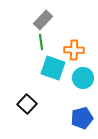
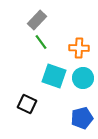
gray rectangle: moved 6 px left
green line: rotated 28 degrees counterclockwise
orange cross: moved 5 px right, 2 px up
cyan square: moved 1 px right, 8 px down
black square: rotated 18 degrees counterclockwise
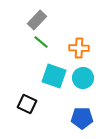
green line: rotated 14 degrees counterclockwise
blue pentagon: rotated 15 degrees clockwise
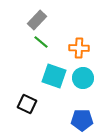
blue pentagon: moved 2 px down
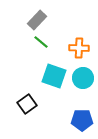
black square: rotated 30 degrees clockwise
